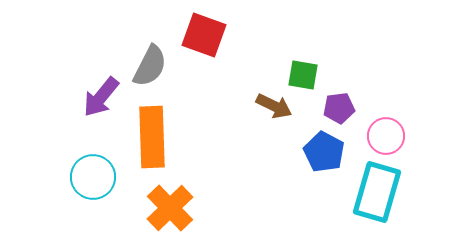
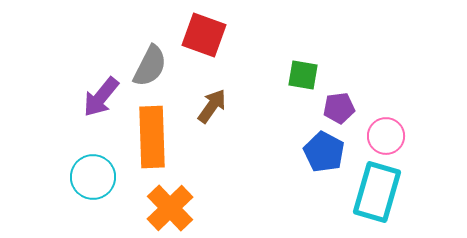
brown arrow: moved 62 px left; rotated 81 degrees counterclockwise
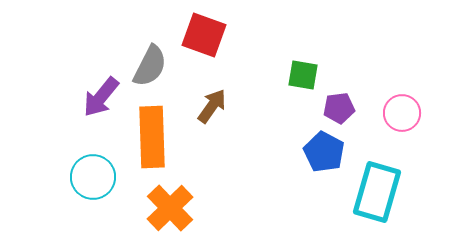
pink circle: moved 16 px right, 23 px up
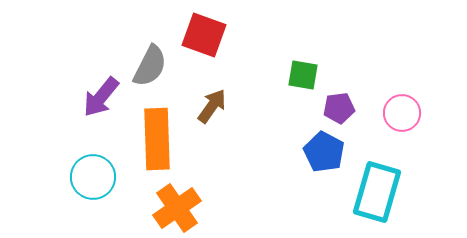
orange rectangle: moved 5 px right, 2 px down
orange cross: moved 7 px right; rotated 9 degrees clockwise
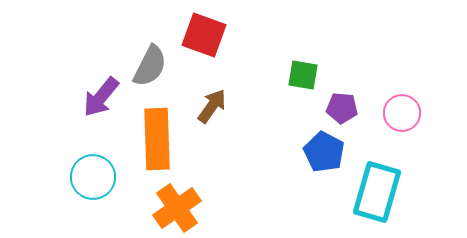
purple pentagon: moved 3 px right; rotated 12 degrees clockwise
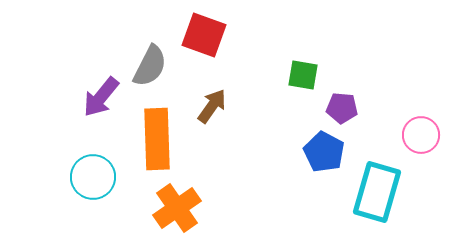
pink circle: moved 19 px right, 22 px down
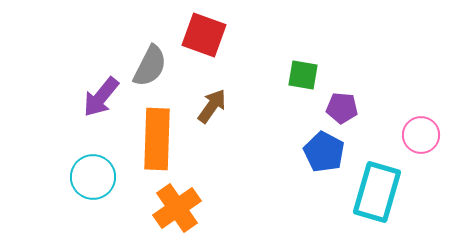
orange rectangle: rotated 4 degrees clockwise
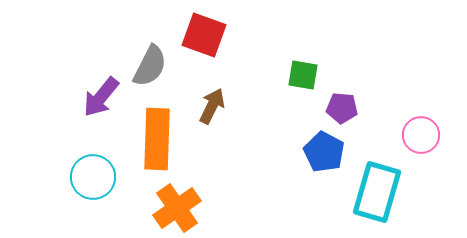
brown arrow: rotated 9 degrees counterclockwise
